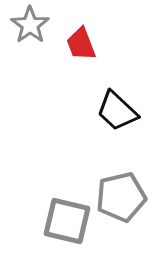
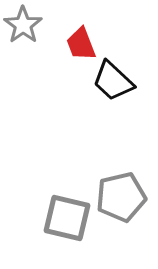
gray star: moved 7 px left
black trapezoid: moved 4 px left, 30 px up
gray square: moved 3 px up
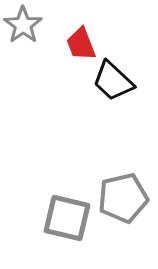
gray pentagon: moved 2 px right, 1 px down
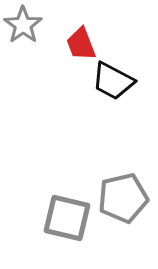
black trapezoid: rotated 15 degrees counterclockwise
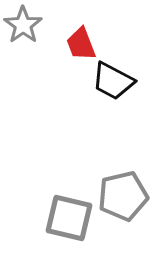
gray pentagon: moved 2 px up
gray square: moved 2 px right
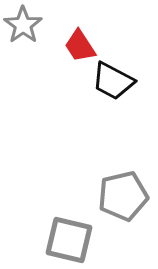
red trapezoid: moved 1 px left, 2 px down; rotated 12 degrees counterclockwise
gray square: moved 22 px down
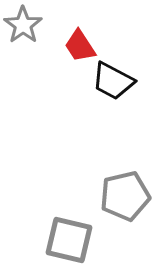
gray pentagon: moved 2 px right
